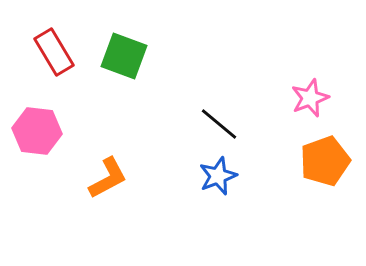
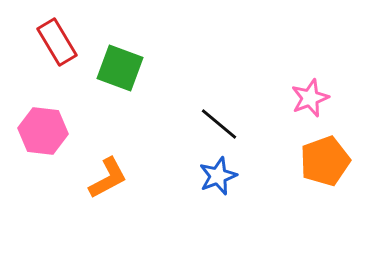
red rectangle: moved 3 px right, 10 px up
green square: moved 4 px left, 12 px down
pink hexagon: moved 6 px right
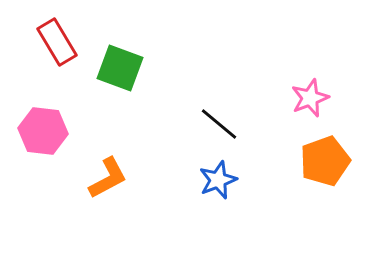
blue star: moved 4 px down
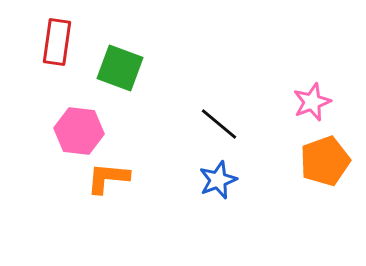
red rectangle: rotated 39 degrees clockwise
pink star: moved 2 px right, 4 px down
pink hexagon: moved 36 px right
orange L-shape: rotated 147 degrees counterclockwise
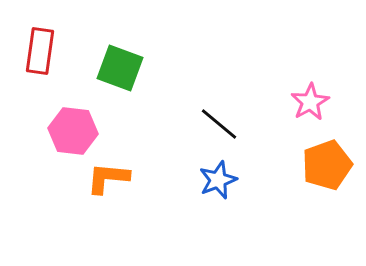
red rectangle: moved 17 px left, 9 px down
pink star: moved 2 px left; rotated 9 degrees counterclockwise
pink hexagon: moved 6 px left
orange pentagon: moved 2 px right, 4 px down
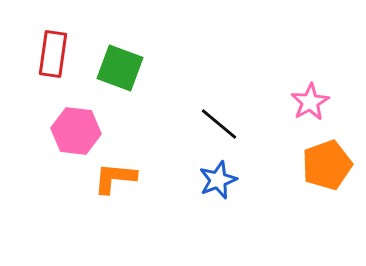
red rectangle: moved 13 px right, 3 px down
pink hexagon: moved 3 px right
orange L-shape: moved 7 px right
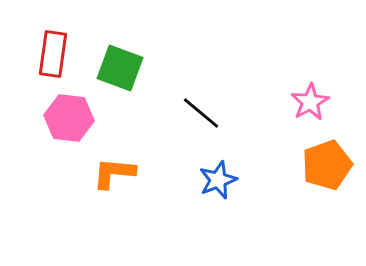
black line: moved 18 px left, 11 px up
pink hexagon: moved 7 px left, 13 px up
orange L-shape: moved 1 px left, 5 px up
